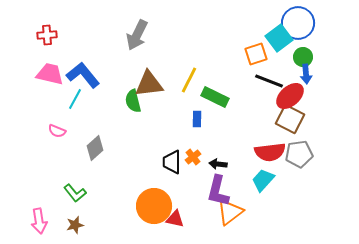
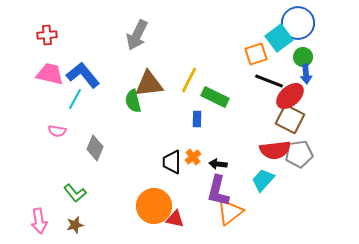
pink semicircle: rotated 12 degrees counterclockwise
gray diamond: rotated 25 degrees counterclockwise
red semicircle: moved 5 px right, 2 px up
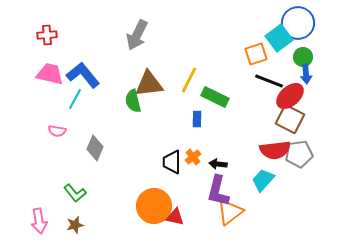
red triangle: moved 2 px up
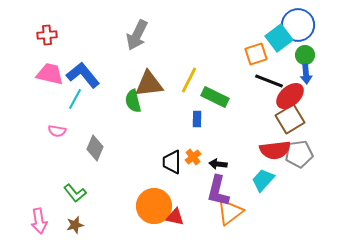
blue circle: moved 2 px down
green circle: moved 2 px right, 2 px up
brown square: rotated 32 degrees clockwise
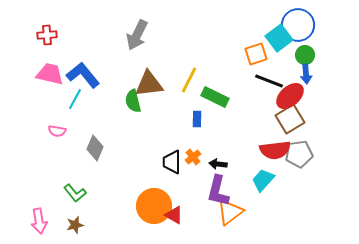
red triangle: moved 1 px left, 2 px up; rotated 18 degrees clockwise
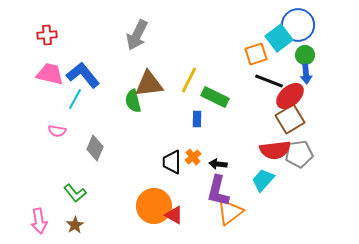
brown star: rotated 18 degrees counterclockwise
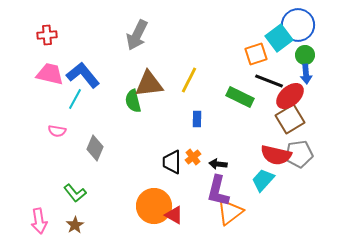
green rectangle: moved 25 px right
red semicircle: moved 1 px right, 5 px down; rotated 20 degrees clockwise
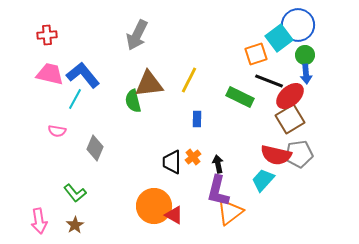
black arrow: rotated 72 degrees clockwise
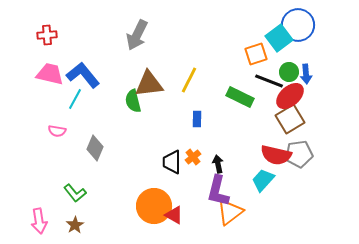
green circle: moved 16 px left, 17 px down
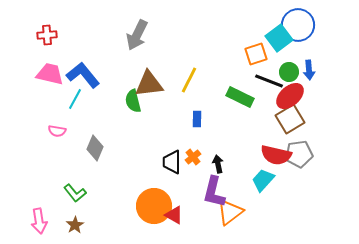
blue arrow: moved 3 px right, 4 px up
purple L-shape: moved 4 px left, 1 px down
